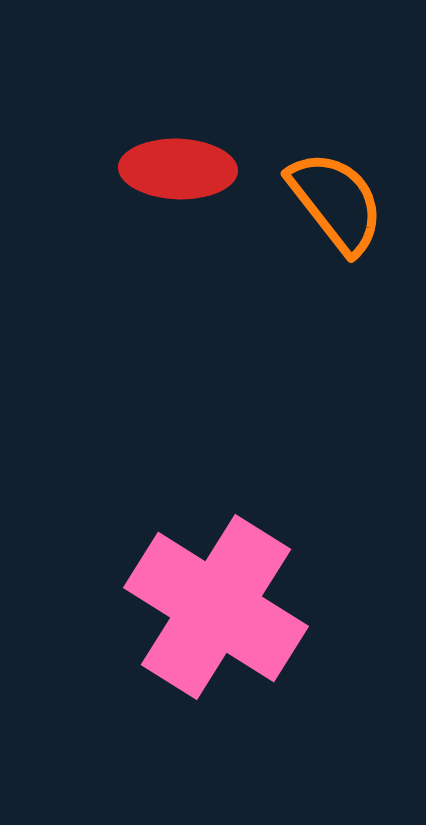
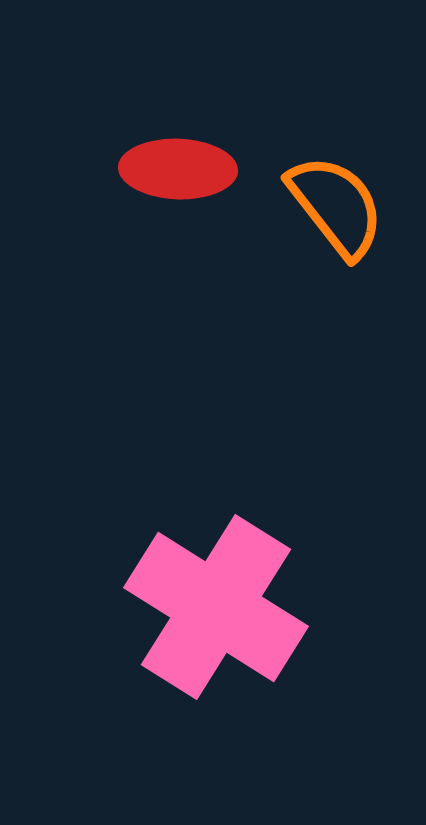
orange semicircle: moved 4 px down
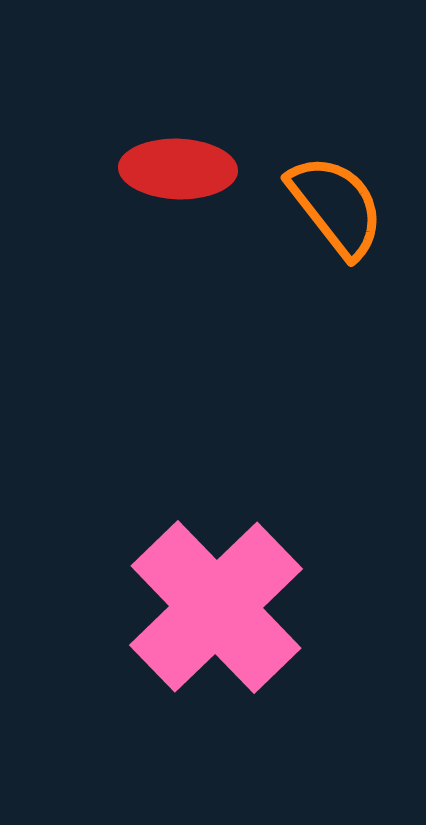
pink cross: rotated 14 degrees clockwise
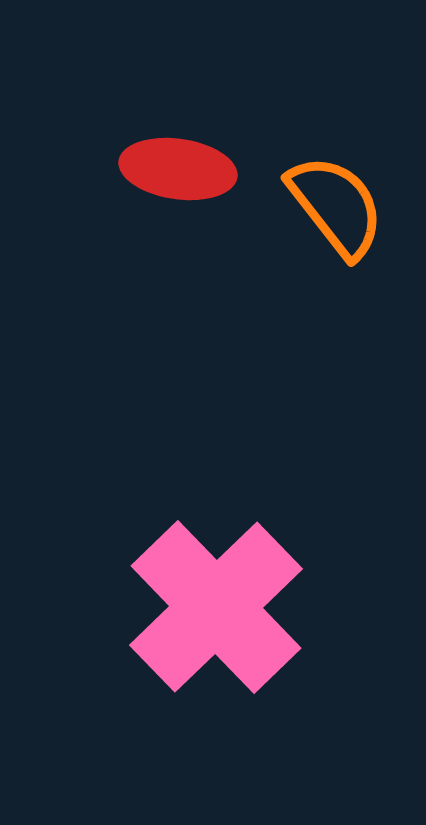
red ellipse: rotated 6 degrees clockwise
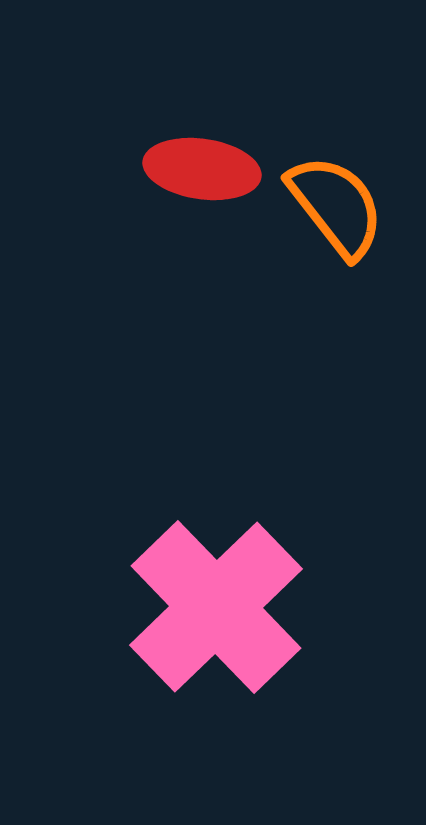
red ellipse: moved 24 px right
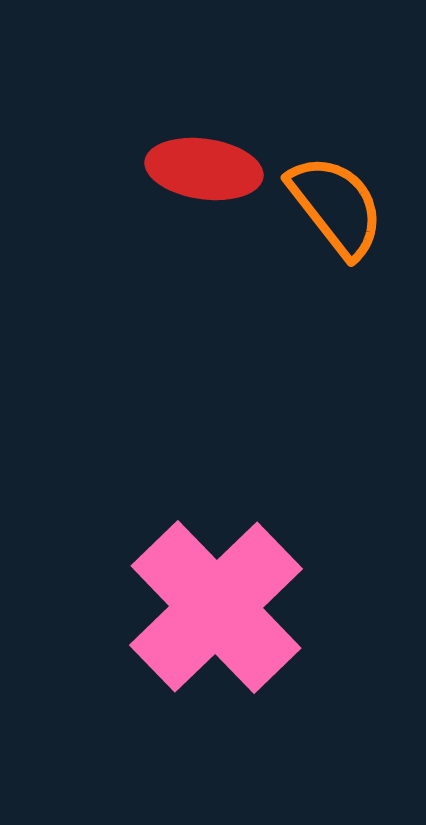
red ellipse: moved 2 px right
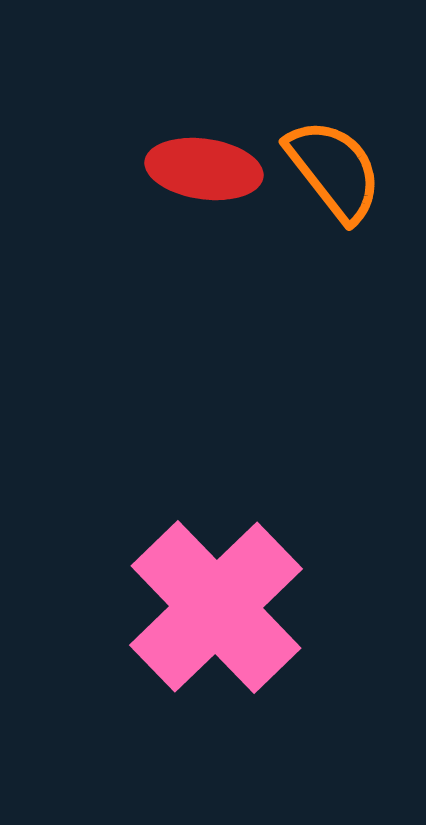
orange semicircle: moved 2 px left, 36 px up
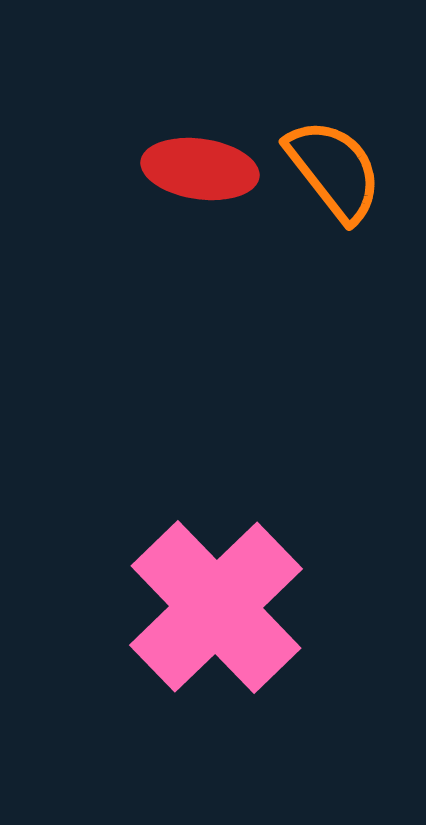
red ellipse: moved 4 px left
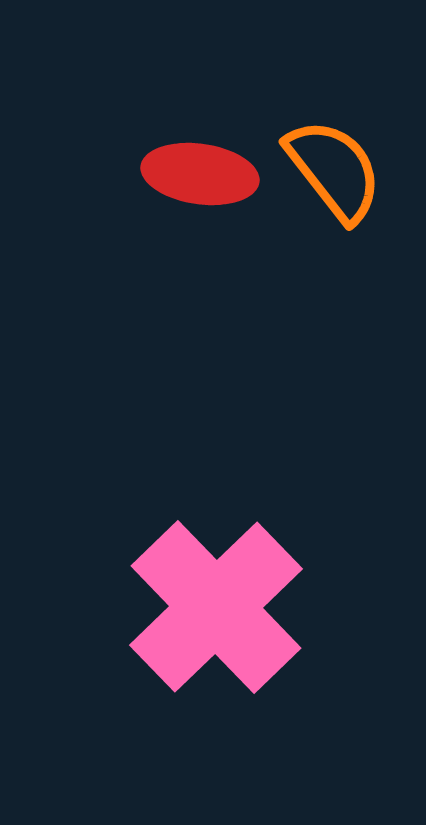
red ellipse: moved 5 px down
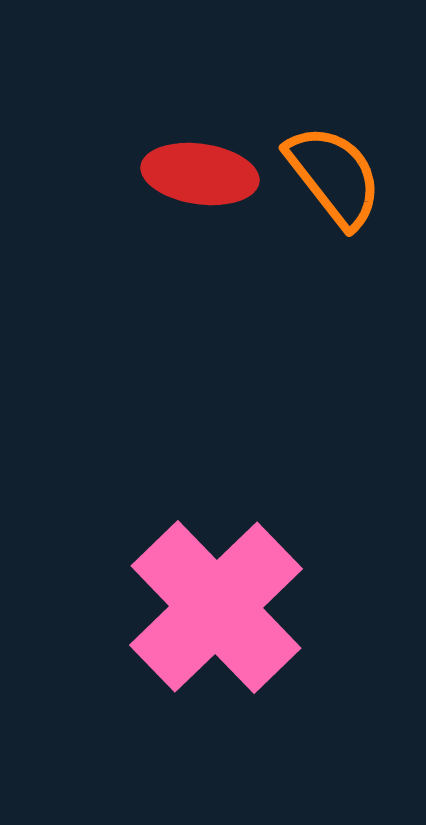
orange semicircle: moved 6 px down
